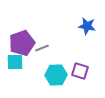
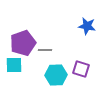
purple pentagon: moved 1 px right
gray line: moved 3 px right, 2 px down; rotated 24 degrees clockwise
cyan square: moved 1 px left, 3 px down
purple square: moved 1 px right, 2 px up
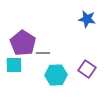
blue star: moved 7 px up
purple pentagon: rotated 20 degrees counterclockwise
gray line: moved 2 px left, 3 px down
purple square: moved 6 px right; rotated 18 degrees clockwise
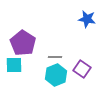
gray line: moved 12 px right, 4 px down
purple square: moved 5 px left
cyan hexagon: rotated 20 degrees counterclockwise
